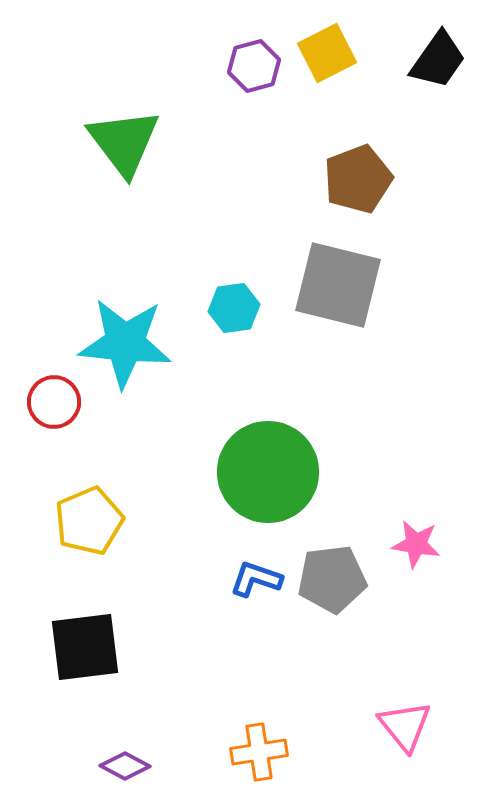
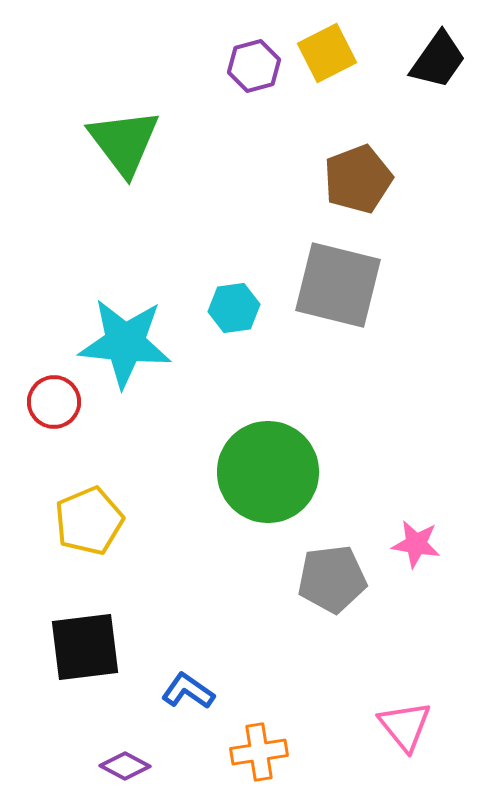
blue L-shape: moved 68 px left, 112 px down; rotated 16 degrees clockwise
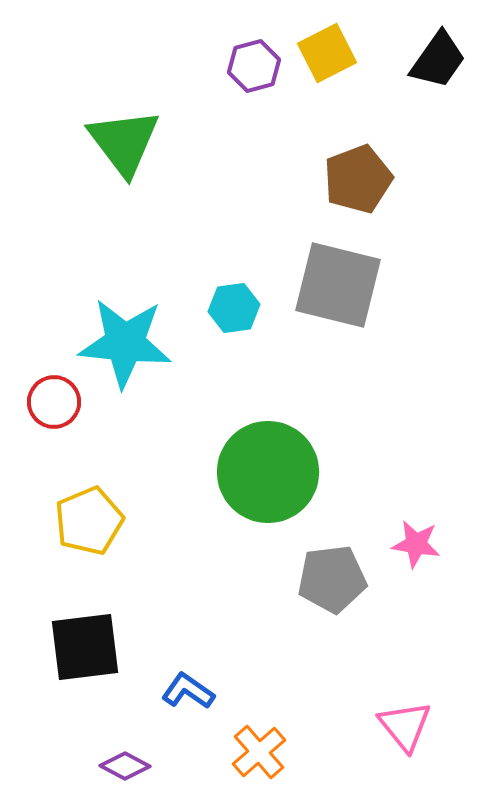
orange cross: rotated 32 degrees counterclockwise
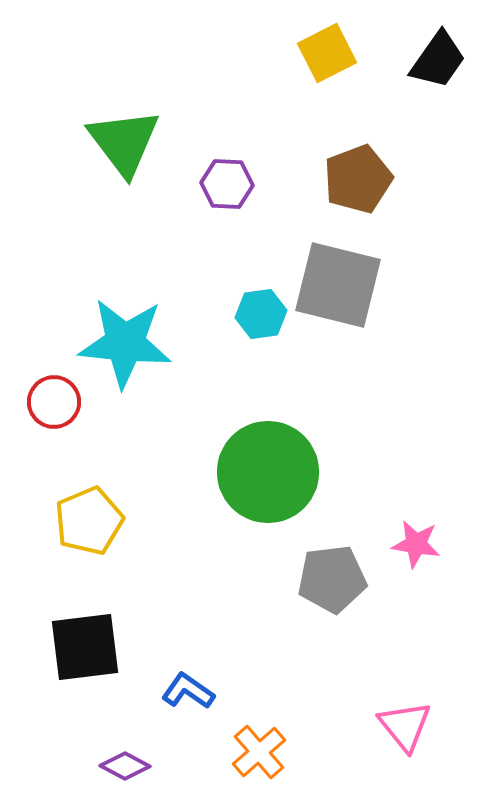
purple hexagon: moved 27 px left, 118 px down; rotated 18 degrees clockwise
cyan hexagon: moved 27 px right, 6 px down
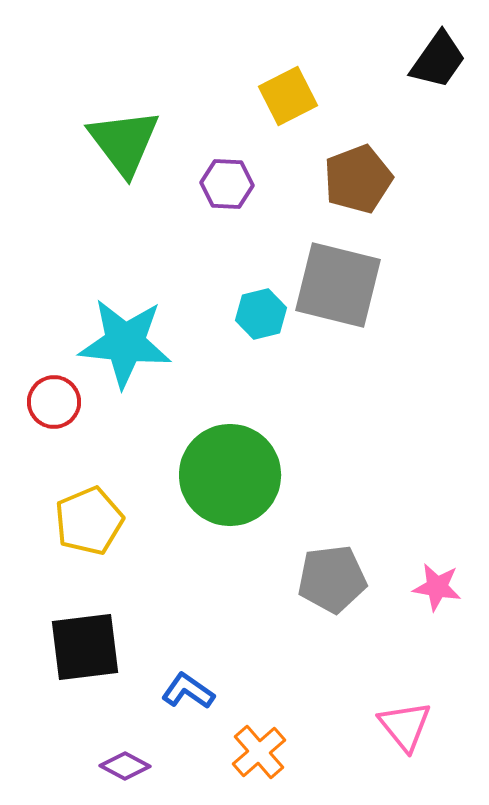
yellow square: moved 39 px left, 43 px down
cyan hexagon: rotated 6 degrees counterclockwise
green circle: moved 38 px left, 3 px down
pink star: moved 21 px right, 43 px down
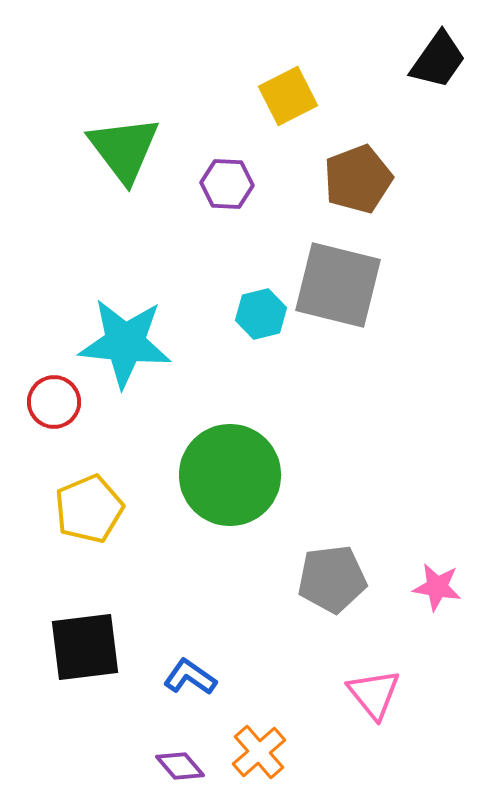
green triangle: moved 7 px down
yellow pentagon: moved 12 px up
blue L-shape: moved 2 px right, 14 px up
pink triangle: moved 31 px left, 32 px up
purple diamond: moved 55 px right; rotated 21 degrees clockwise
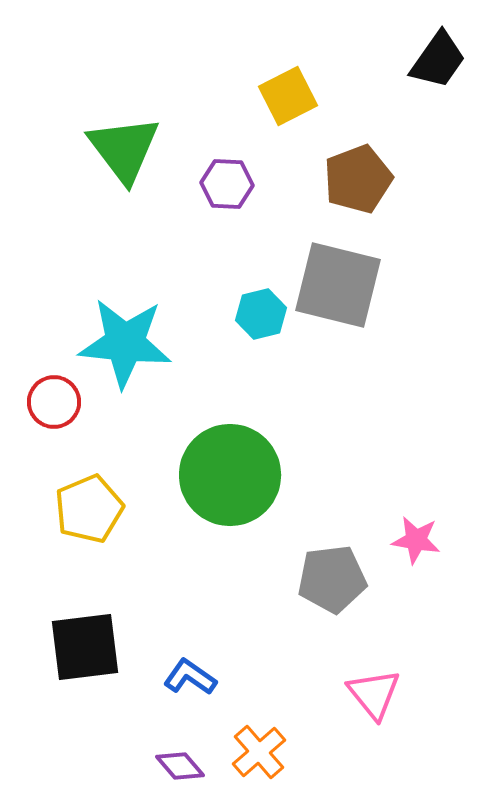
pink star: moved 21 px left, 47 px up
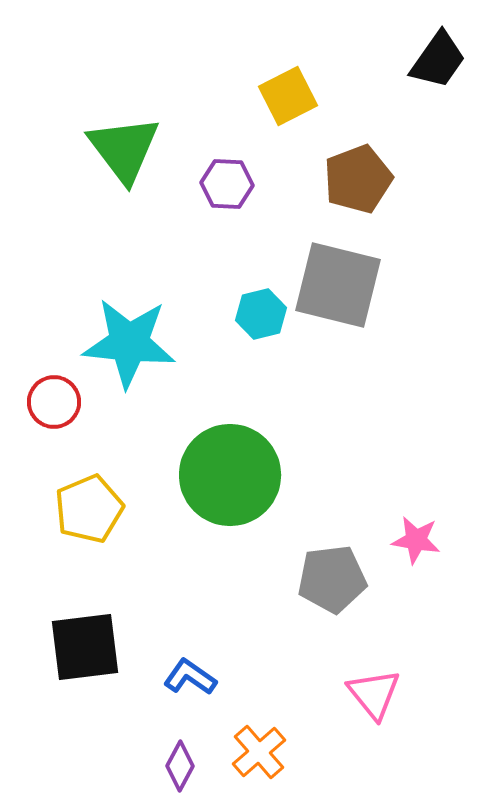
cyan star: moved 4 px right
purple diamond: rotated 69 degrees clockwise
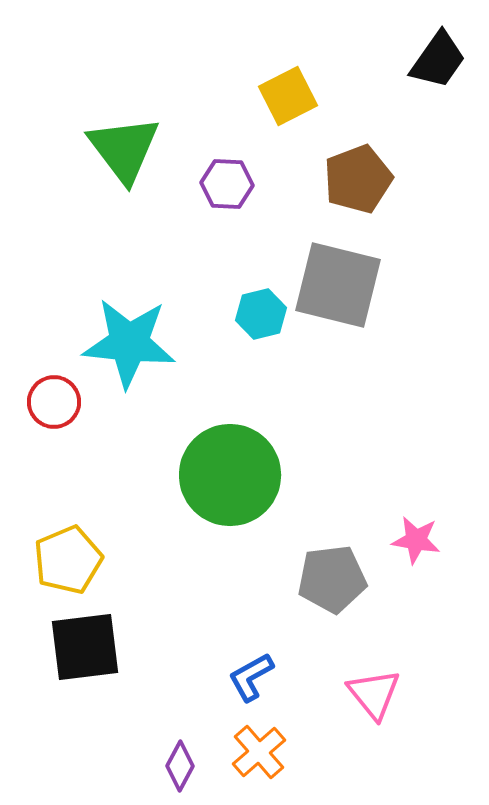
yellow pentagon: moved 21 px left, 51 px down
blue L-shape: moved 61 px right; rotated 64 degrees counterclockwise
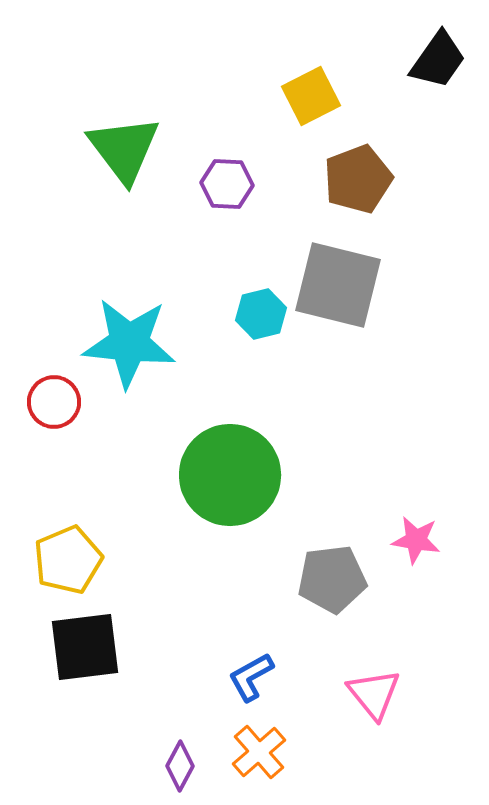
yellow square: moved 23 px right
